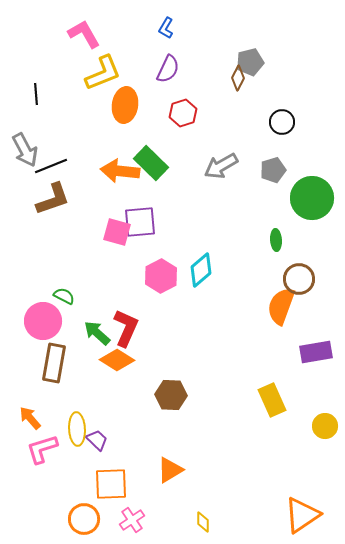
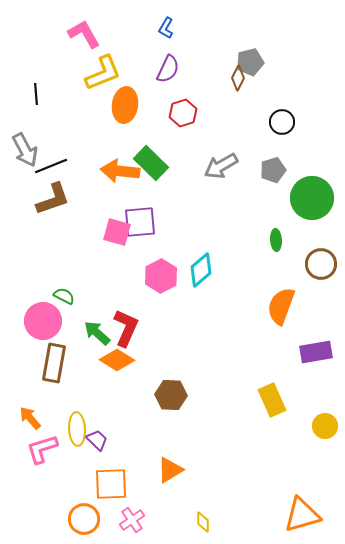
brown circle at (299, 279): moved 22 px right, 15 px up
orange triangle at (302, 515): rotated 18 degrees clockwise
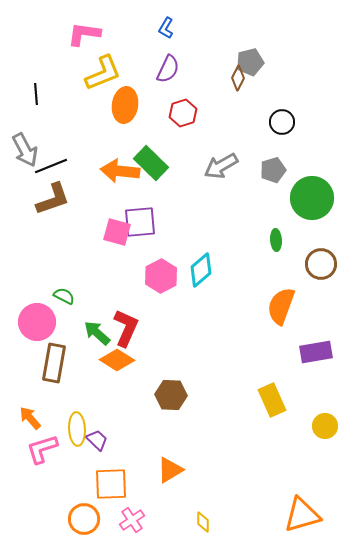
pink L-shape at (84, 34): rotated 52 degrees counterclockwise
pink circle at (43, 321): moved 6 px left, 1 px down
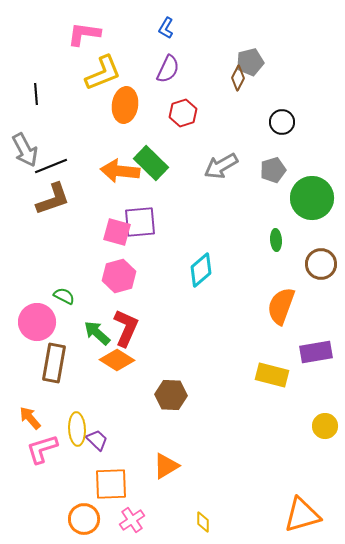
pink hexagon at (161, 276): moved 42 px left; rotated 12 degrees clockwise
yellow rectangle at (272, 400): moved 25 px up; rotated 52 degrees counterclockwise
orange triangle at (170, 470): moved 4 px left, 4 px up
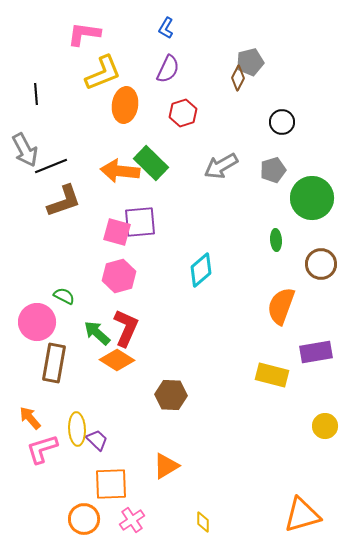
brown L-shape at (53, 199): moved 11 px right, 2 px down
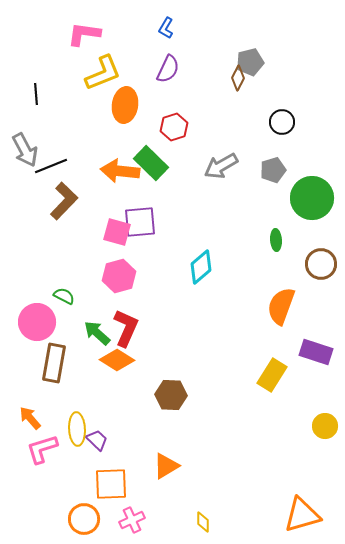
red hexagon at (183, 113): moved 9 px left, 14 px down
brown L-shape at (64, 201): rotated 27 degrees counterclockwise
cyan diamond at (201, 270): moved 3 px up
purple rectangle at (316, 352): rotated 28 degrees clockwise
yellow rectangle at (272, 375): rotated 72 degrees counterclockwise
pink cross at (132, 520): rotated 10 degrees clockwise
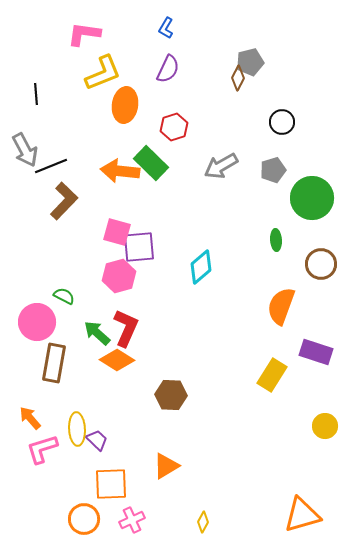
purple square at (140, 222): moved 1 px left, 25 px down
yellow diamond at (203, 522): rotated 30 degrees clockwise
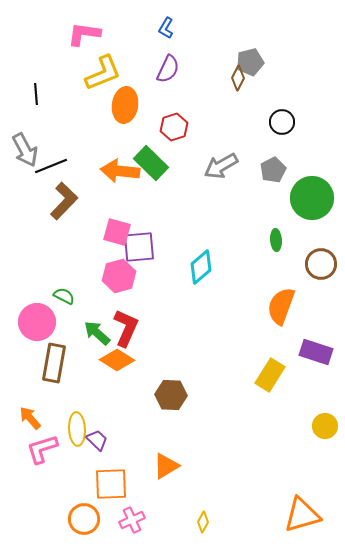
gray pentagon at (273, 170): rotated 10 degrees counterclockwise
yellow rectangle at (272, 375): moved 2 px left
